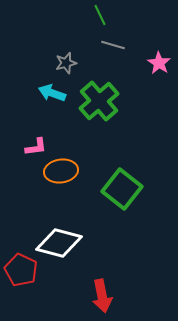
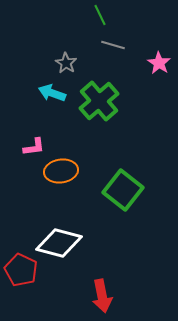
gray star: rotated 25 degrees counterclockwise
pink L-shape: moved 2 px left
green square: moved 1 px right, 1 px down
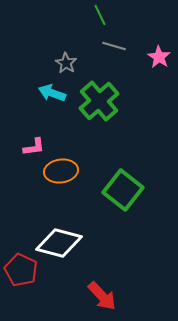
gray line: moved 1 px right, 1 px down
pink star: moved 6 px up
red arrow: rotated 32 degrees counterclockwise
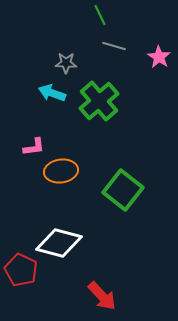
gray star: rotated 30 degrees counterclockwise
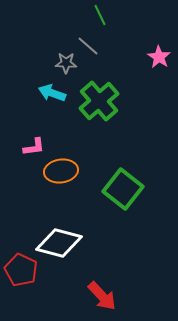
gray line: moved 26 px left; rotated 25 degrees clockwise
green square: moved 1 px up
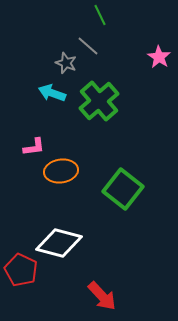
gray star: rotated 20 degrees clockwise
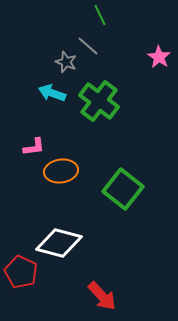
gray star: moved 1 px up
green cross: rotated 12 degrees counterclockwise
red pentagon: moved 2 px down
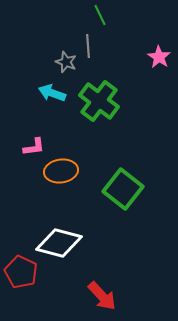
gray line: rotated 45 degrees clockwise
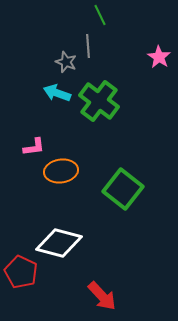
cyan arrow: moved 5 px right
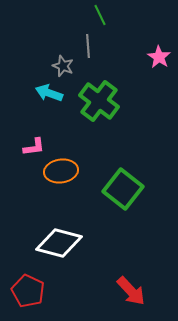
gray star: moved 3 px left, 4 px down
cyan arrow: moved 8 px left
red pentagon: moved 7 px right, 19 px down
red arrow: moved 29 px right, 5 px up
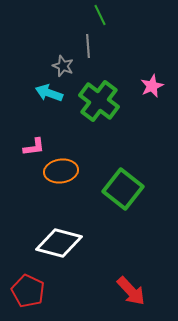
pink star: moved 7 px left, 29 px down; rotated 15 degrees clockwise
